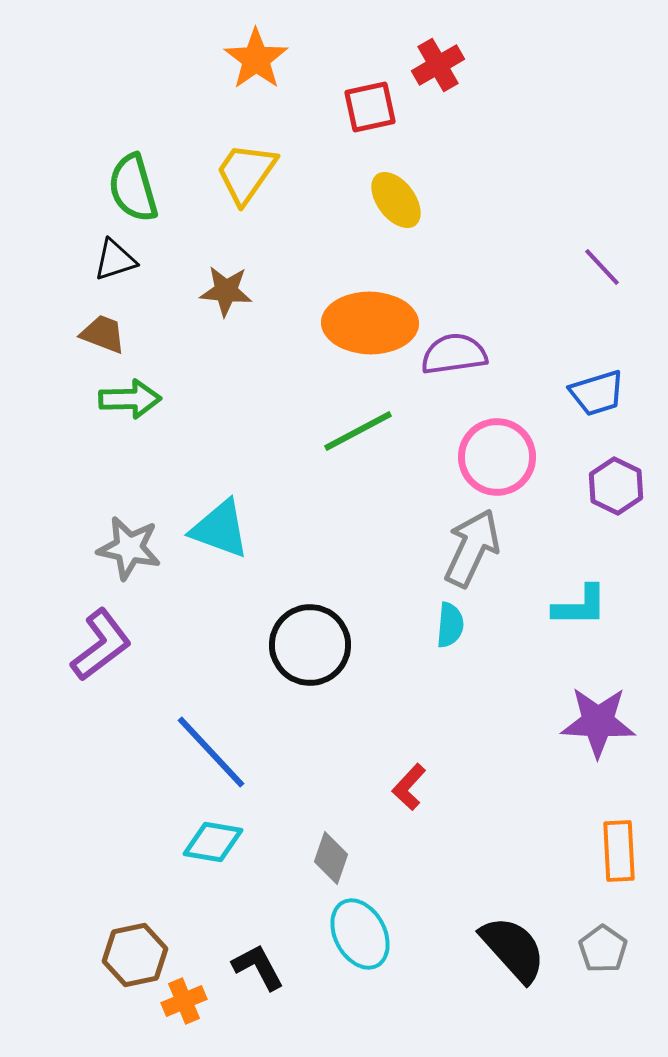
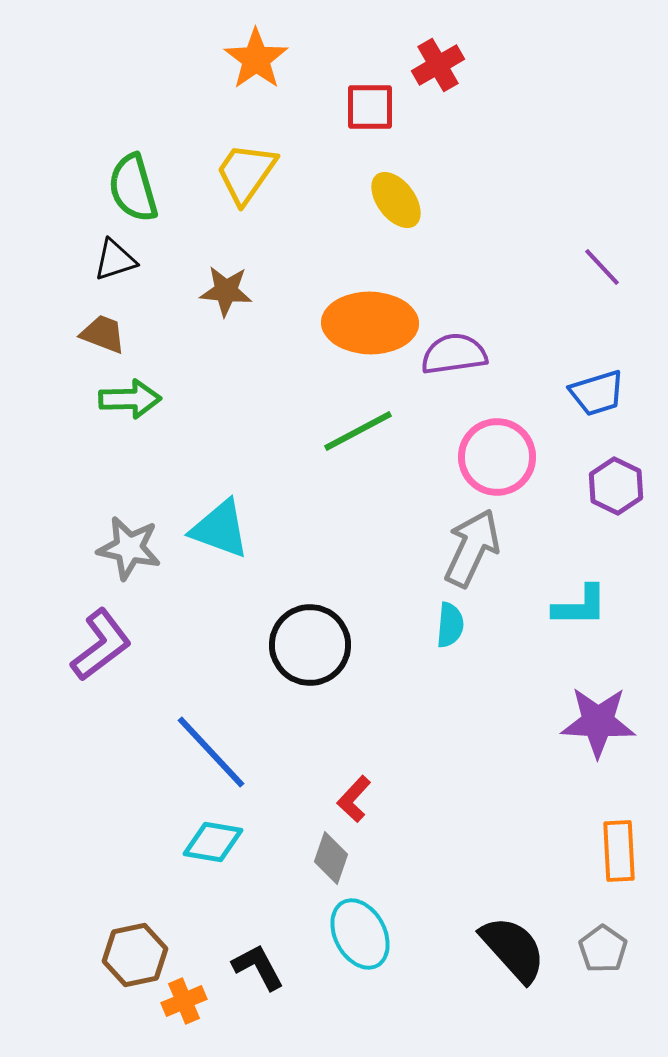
red square: rotated 12 degrees clockwise
red L-shape: moved 55 px left, 12 px down
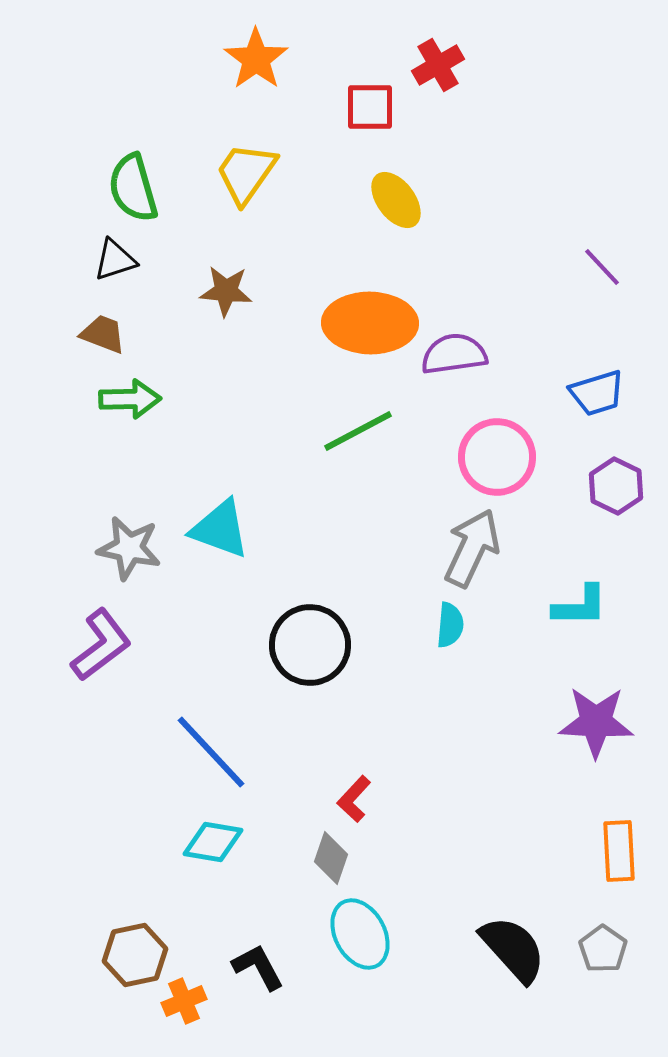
purple star: moved 2 px left
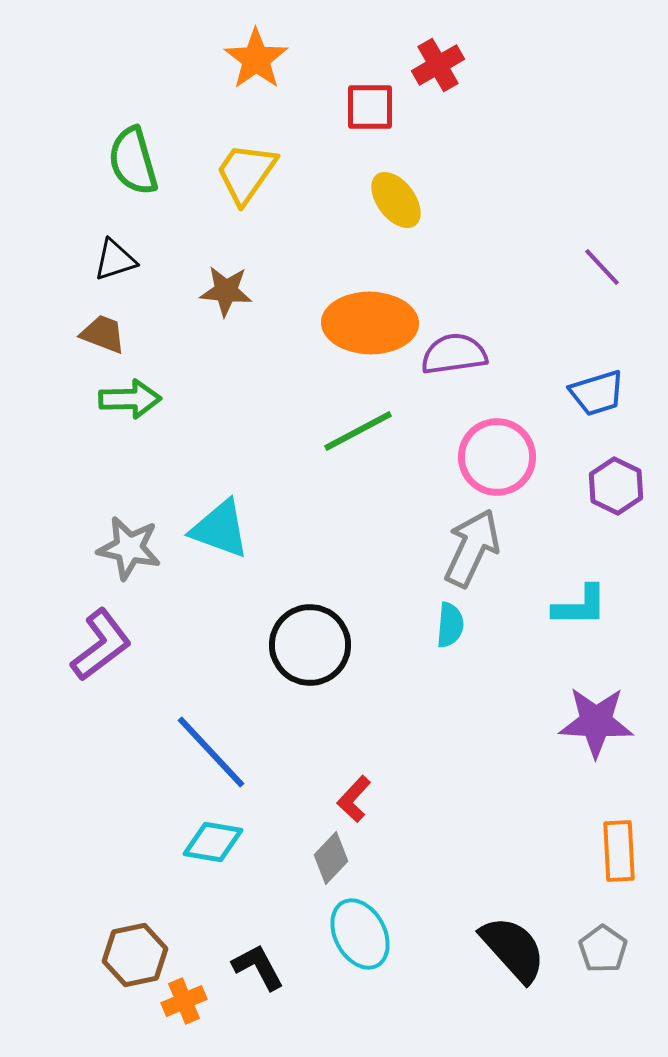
green semicircle: moved 27 px up
gray diamond: rotated 24 degrees clockwise
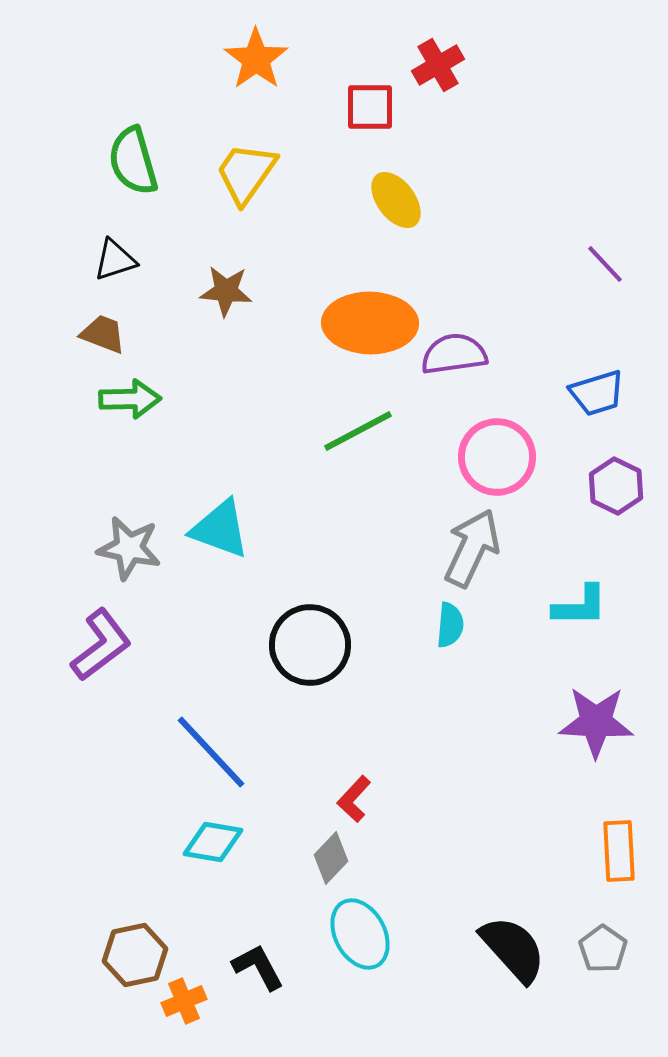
purple line: moved 3 px right, 3 px up
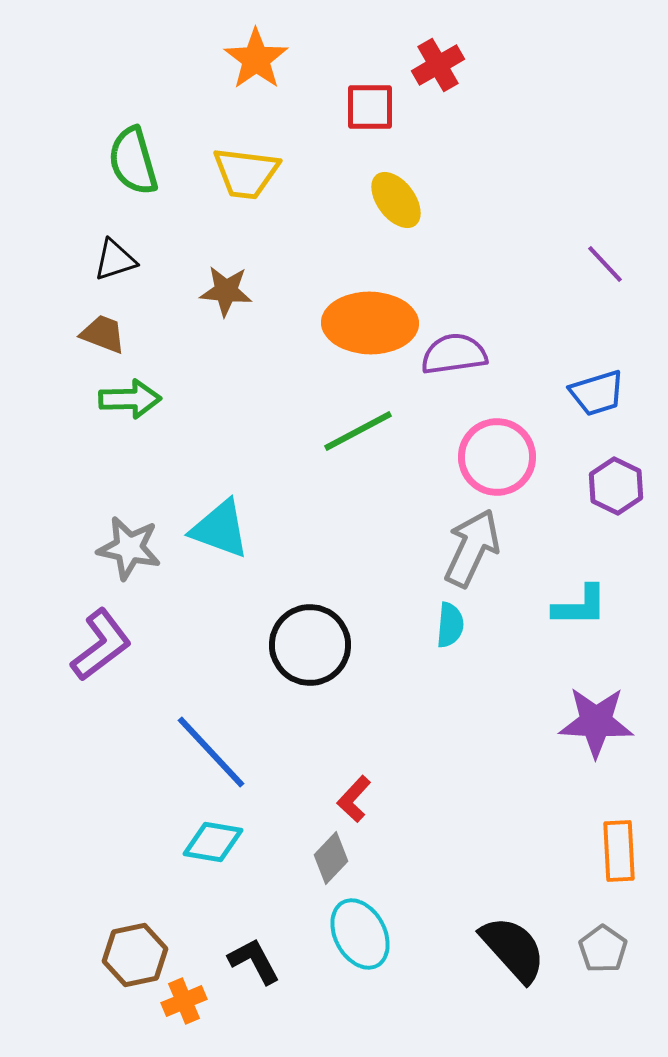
yellow trapezoid: rotated 118 degrees counterclockwise
black L-shape: moved 4 px left, 6 px up
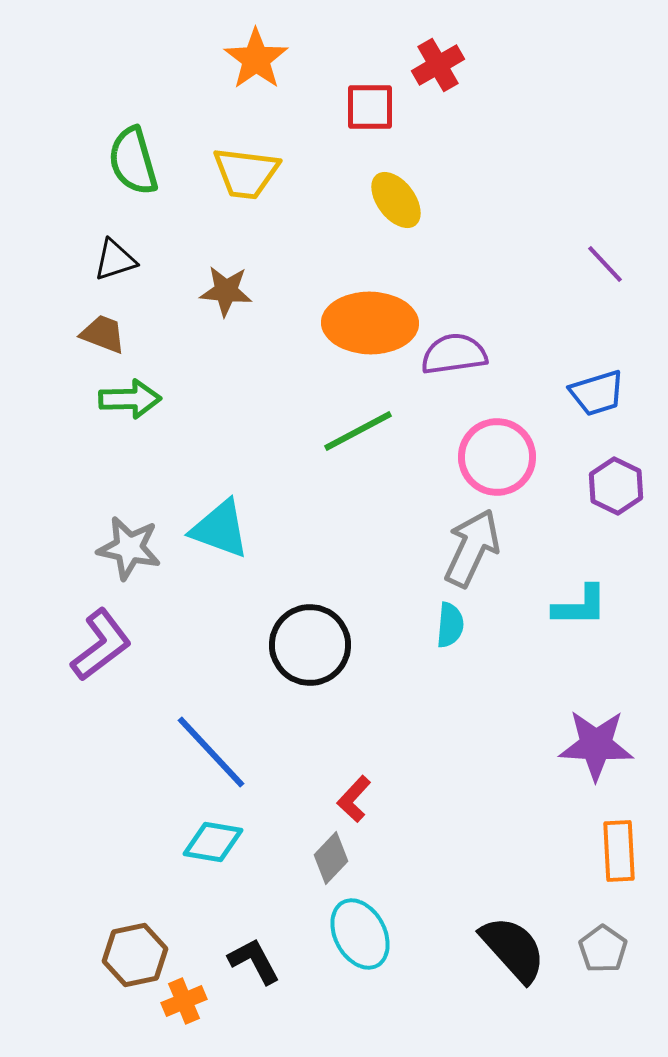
purple star: moved 23 px down
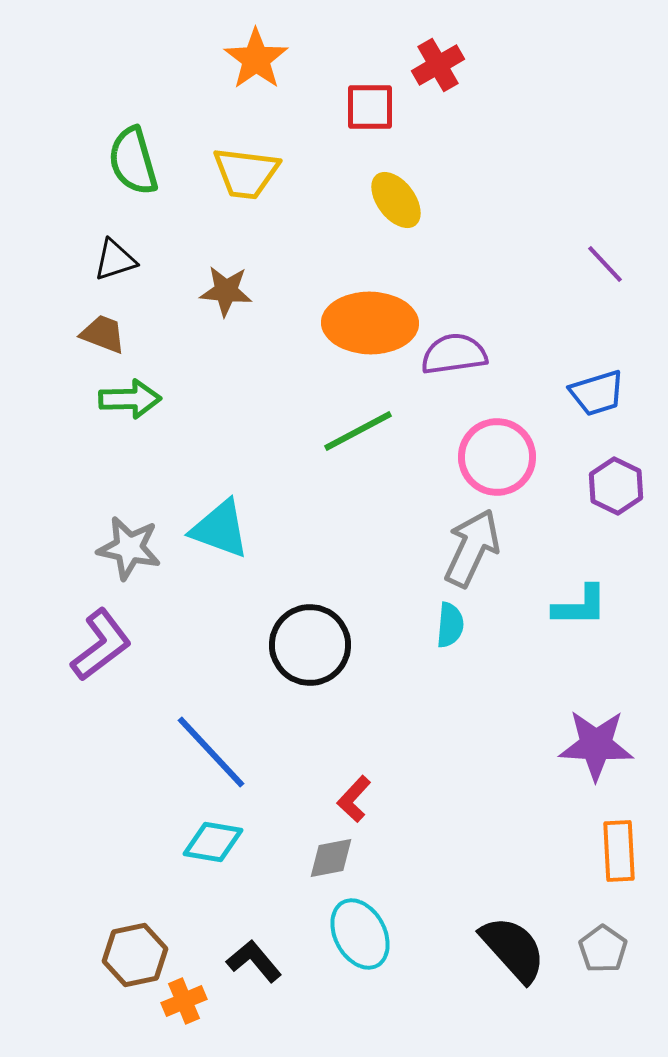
gray diamond: rotated 36 degrees clockwise
black L-shape: rotated 12 degrees counterclockwise
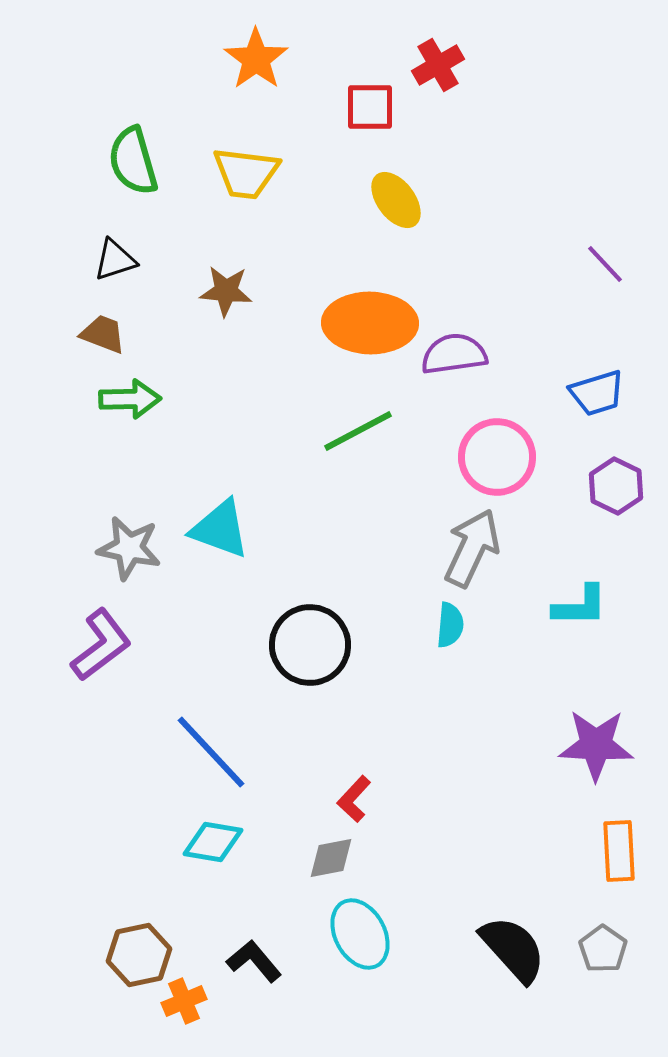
brown hexagon: moved 4 px right
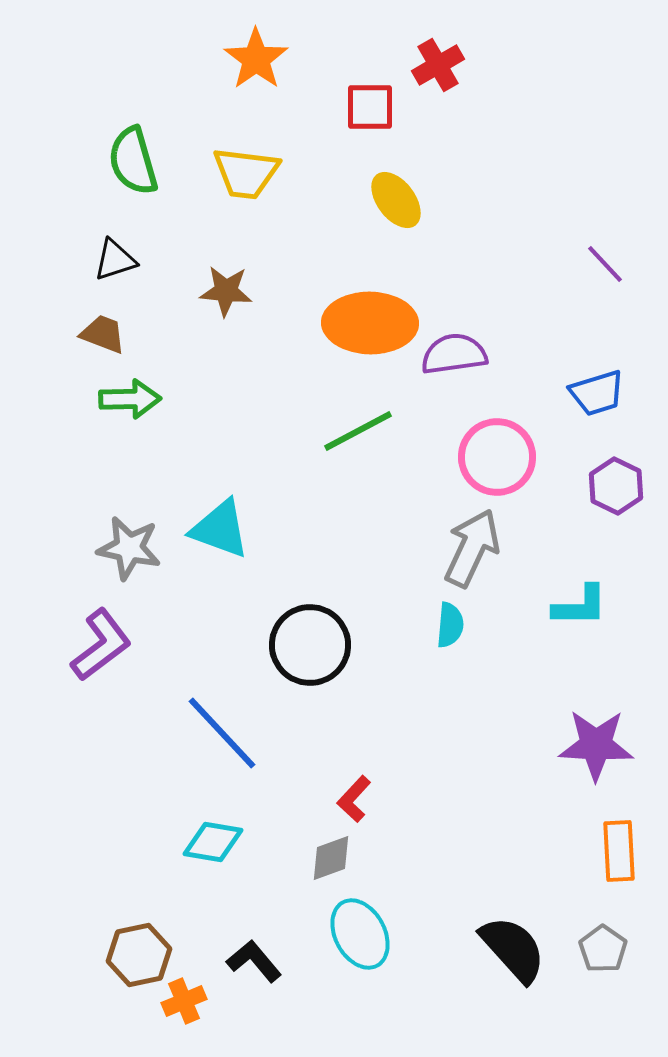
blue line: moved 11 px right, 19 px up
gray diamond: rotated 9 degrees counterclockwise
